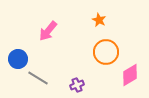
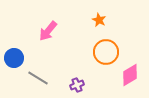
blue circle: moved 4 px left, 1 px up
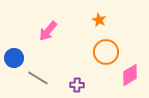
purple cross: rotated 24 degrees clockwise
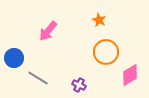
purple cross: moved 2 px right; rotated 24 degrees clockwise
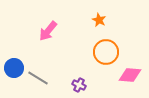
blue circle: moved 10 px down
pink diamond: rotated 35 degrees clockwise
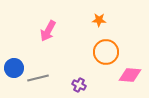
orange star: rotated 24 degrees counterclockwise
pink arrow: rotated 10 degrees counterclockwise
gray line: rotated 45 degrees counterclockwise
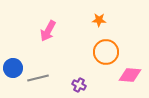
blue circle: moved 1 px left
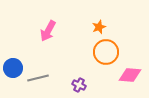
orange star: moved 7 px down; rotated 24 degrees counterclockwise
